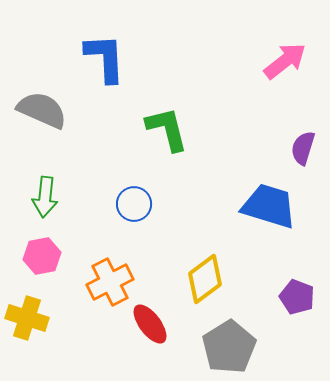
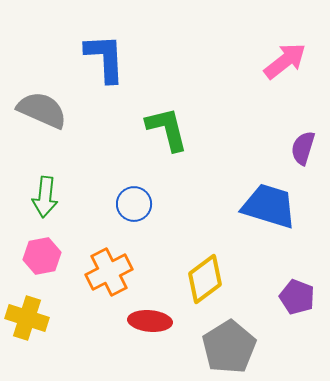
orange cross: moved 1 px left, 10 px up
red ellipse: moved 3 px up; rotated 48 degrees counterclockwise
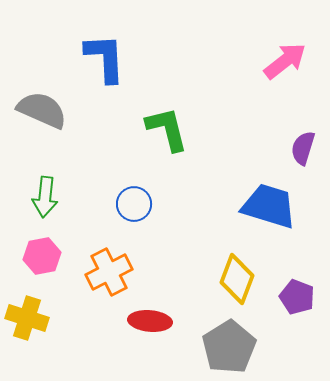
yellow diamond: moved 32 px right; rotated 33 degrees counterclockwise
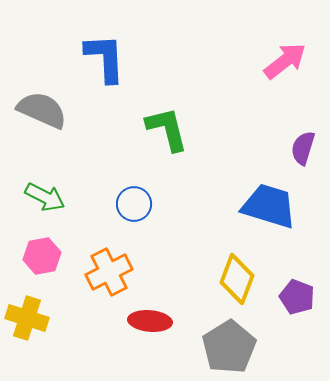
green arrow: rotated 69 degrees counterclockwise
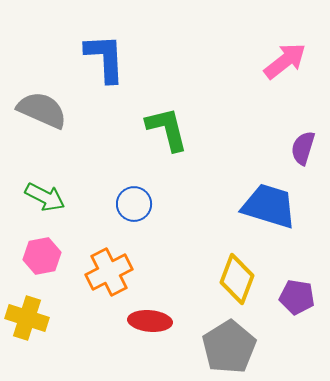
purple pentagon: rotated 12 degrees counterclockwise
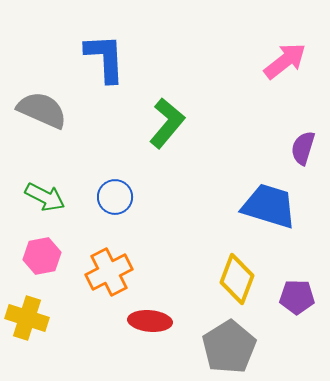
green L-shape: moved 6 px up; rotated 54 degrees clockwise
blue circle: moved 19 px left, 7 px up
purple pentagon: rotated 8 degrees counterclockwise
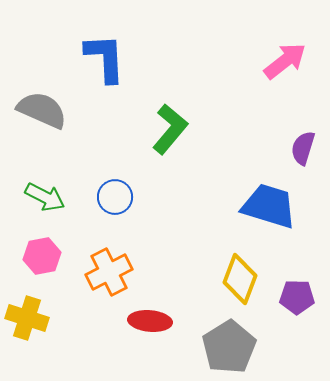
green L-shape: moved 3 px right, 6 px down
yellow diamond: moved 3 px right
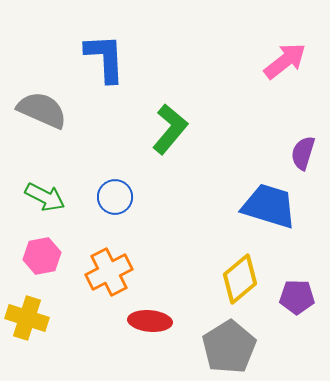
purple semicircle: moved 5 px down
yellow diamond: rotated 30 degrees clockwise
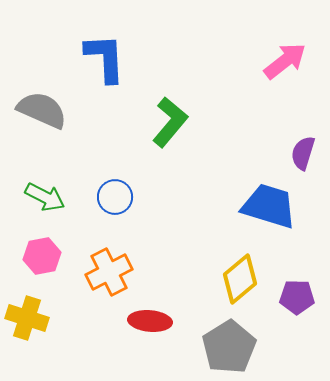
green L-shape: moved 7 px up
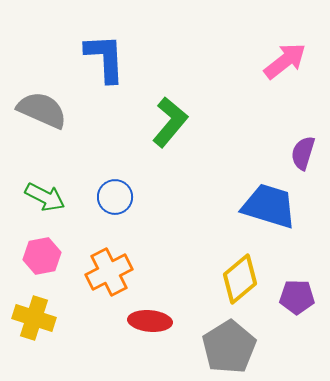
yellow cross: moved 7 px right
